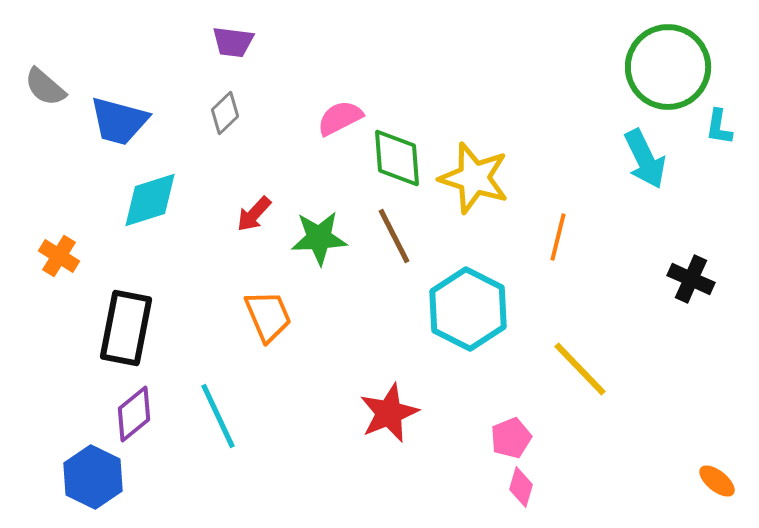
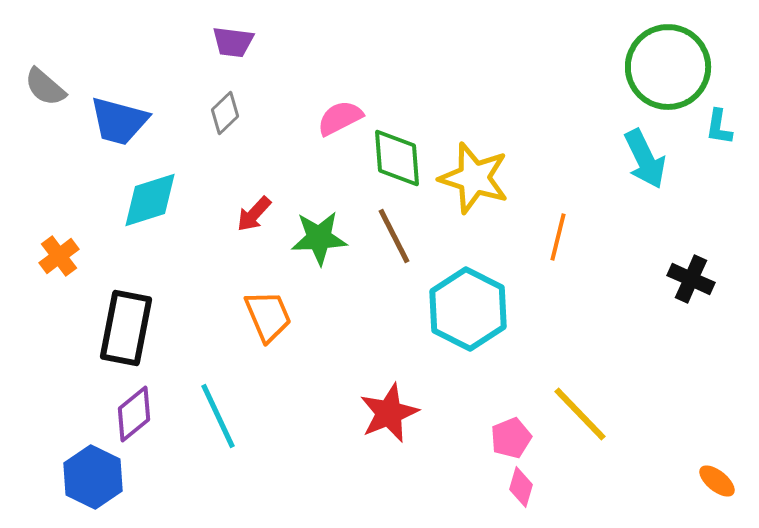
orange cross: rotated 21 degrees clockwise
yellow line: moved 45 px down
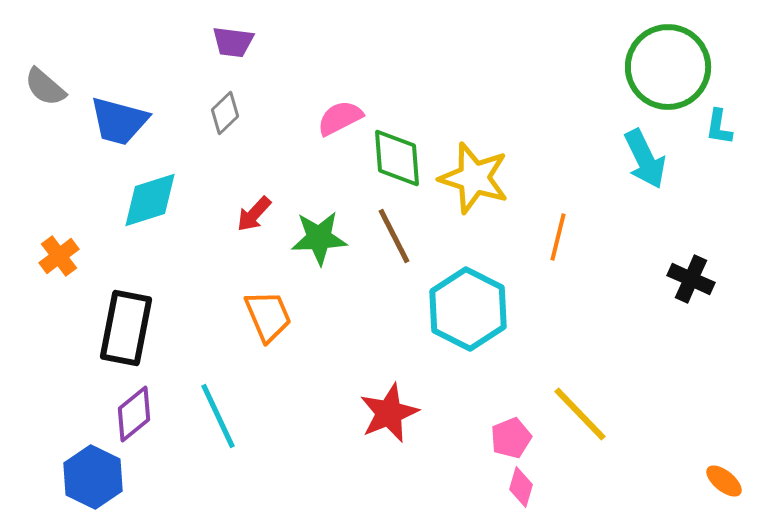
orange ellipse: moved 7 px right
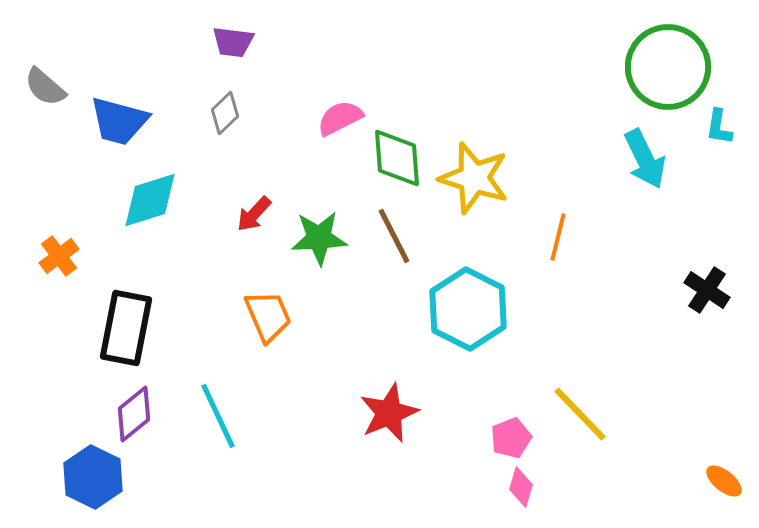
black cross: moved 16 px right, 11 px down; rotated 9 degrees clockwise
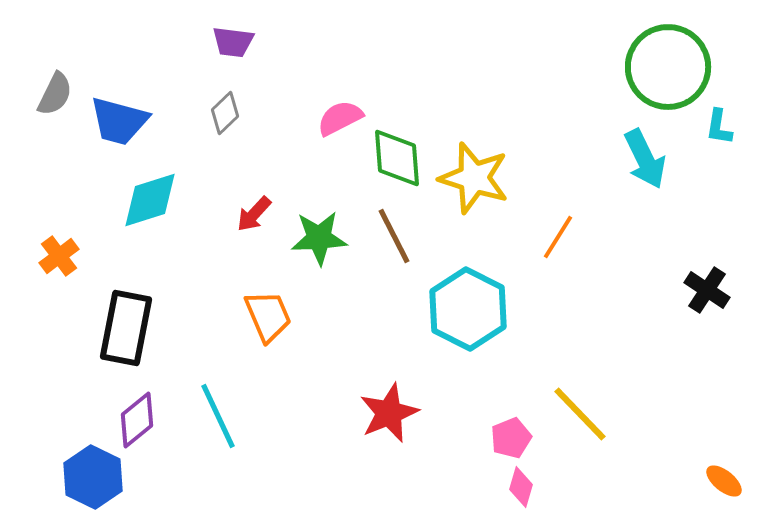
gray semicircle: moved 10 px right, 7 px down; rotated 105 degrees counterclockwise
orange line: rotated 18 degrees clockwise
purple diamond: moved 3 px right, 6 px down
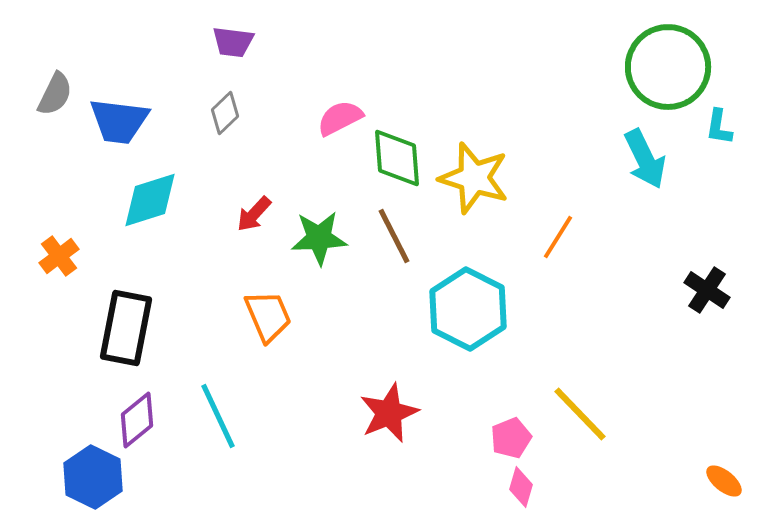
blue trapezoid: rotated 8 degrees counterclockwise
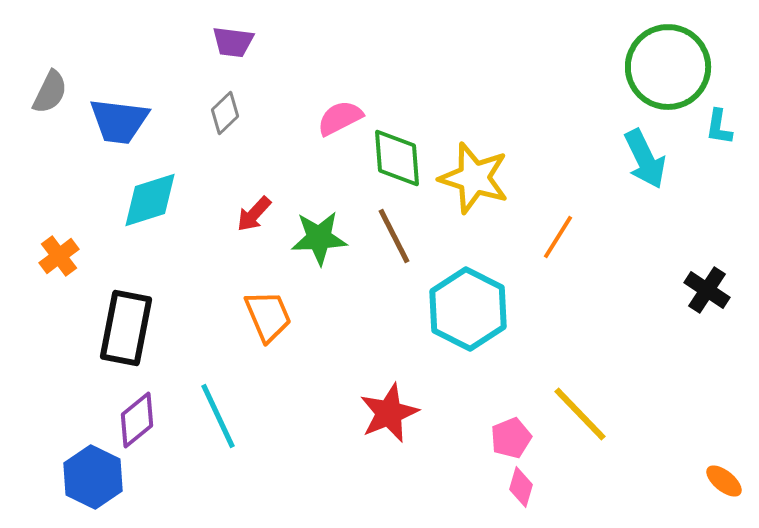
gray semicircle: moved 5 px left, 2 px up
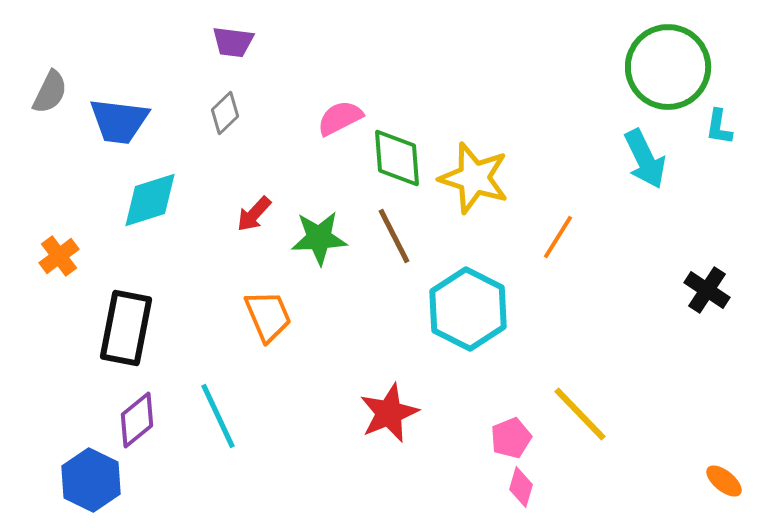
blue hexagon: moved 2 px left, 3 px down
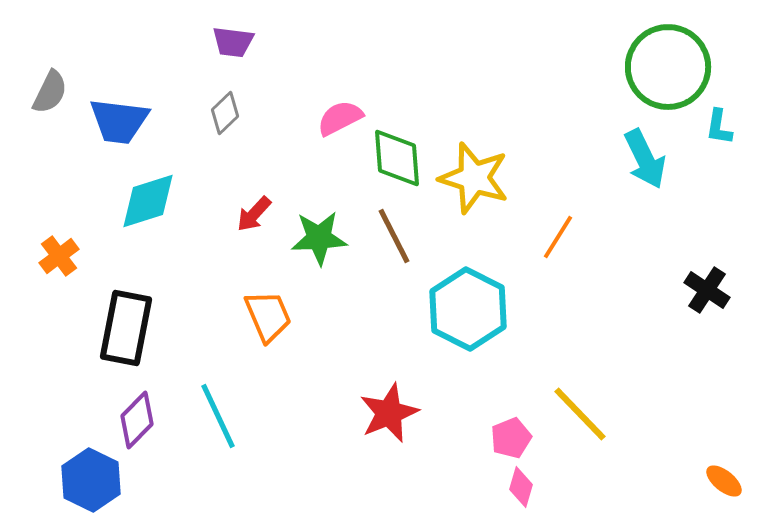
cyan diamond: moved 2 px left, 1 px down
purple diamond: rotated 6 degrees counterclockwise
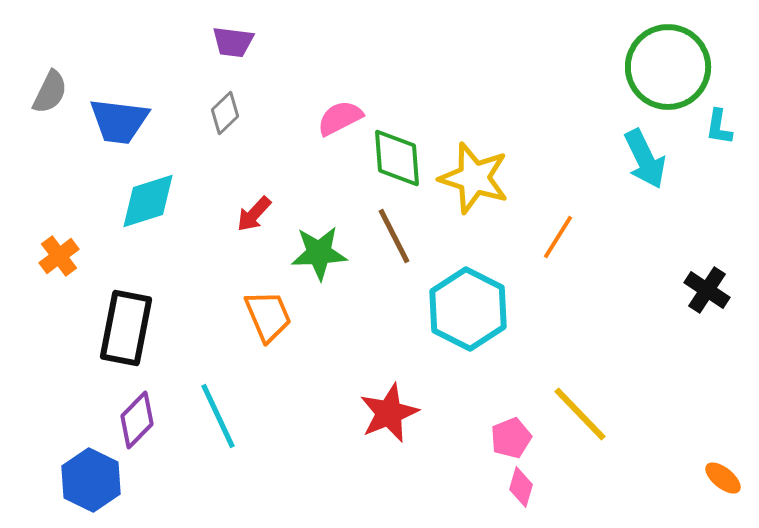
green star: moved 15 px down
orange ellipse: moved 1 px left, 3 px up
